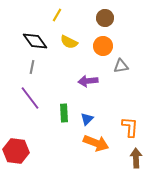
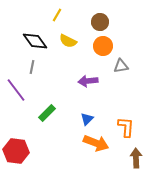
brown circle: moved 5 px left, 4 px down
yellow semicircle: moved 1 px left, 1 px up
purple line: moved 14 px left, 8 px up
green rectangle: moved 17 px left; rotated 48 degrees clockwise
orange L-shape: moved 4 px left
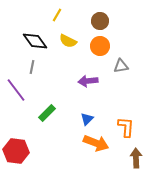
brown circle: moved 1 px up
orange circle: moved 3 px left
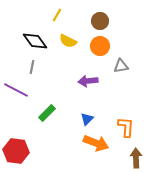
purple line: rotated 25 degrees counterclockwise
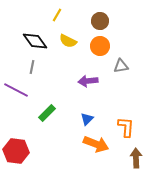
orange arrow: moved 1 px down
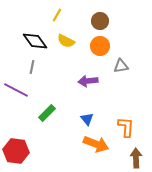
yellow semicircle: moved 2 px left
blue triangle: rotated 24 degrees counterclockwise
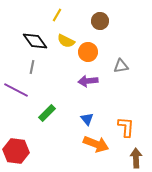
orange circle: moved 12 px left, 6 px down
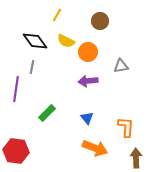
purple line: moved 1 px up; rotated 70 degrees clockwise
blue triangle: moved 1 px up
orange arrow: moved 1 px left, 4 px down
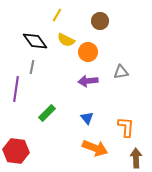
yellow semicircle: moved 1 px up
gray triangle: moved 6 px down
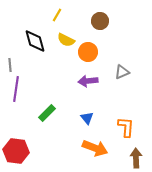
black diamond: rotated 20 degrees clockwise
gray line: moved 22 px left, 2 px up; rotated 16 degrees counterclockwise
gray triangle: moved 1 px right; rotated 14 degrees counterclockwise
